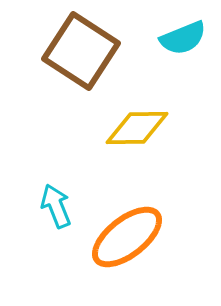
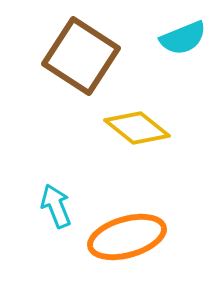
brown square: moved 5 px down
yellow diamond: rotated 40 degrees clockwise
orange ellipse: rotated 22 degrees clockwise
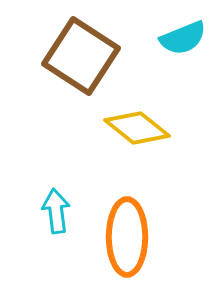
cyan arrow: moved 5 px down; rotated 15 degrees clockwise
orange ellipse: rotated 74 degrees counterclockwise
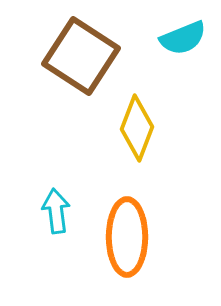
yellow diamond: rotated 72 degrees clockwise
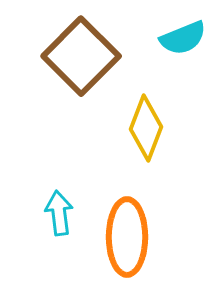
brown square: rotated 12 degrees clockwise
yellow diamond: moved 9 px right
cyan arrow: moved 3 px right, 2 px down
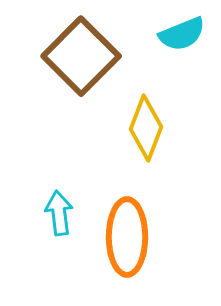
cyan semicircle: moved 1 px left, 4 px up
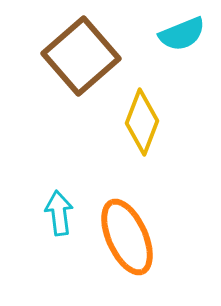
brown square: rotated 4 degrees clockwise
yellow diamond: moved 4 px left, 6 px up
orange ellipse: rotated 24 degrees counterclockwise
